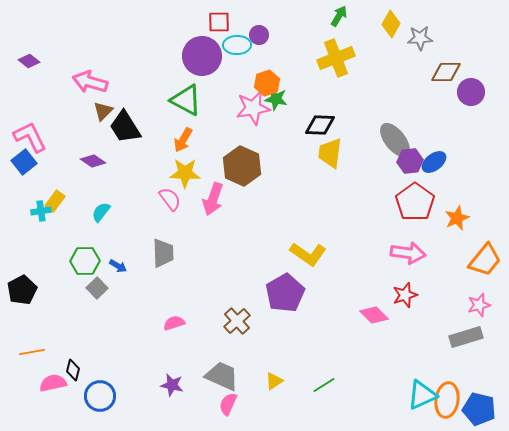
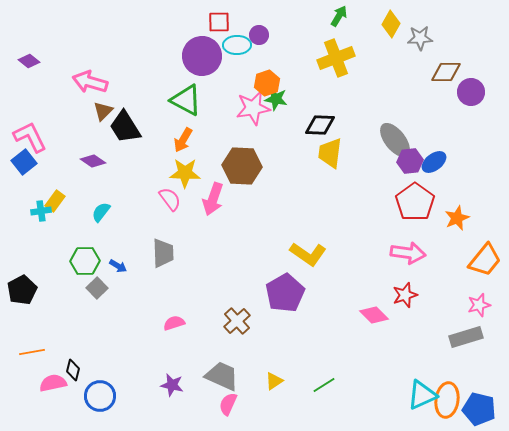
brown hexagon at (242, 166): rotated 21 degrees counterclockwise
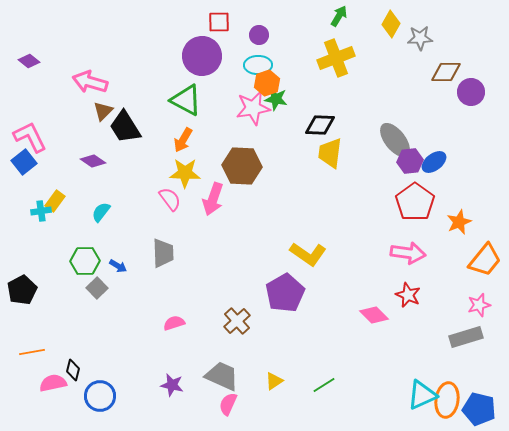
cyan ellipse at (237, 45): moved 21 px right, 20 px down
orange star at (457, 218): moved 2 px right, 4 px down
red star at (405, 295): moved 3 px right; rotated 30 degrees counterclockwise
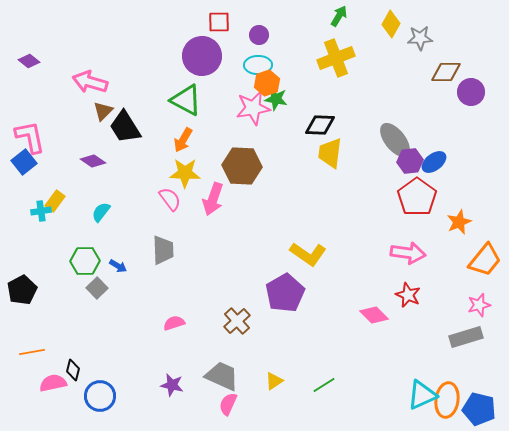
pink L-shape at (30, 137): rotated 15 degrees clockwise
red pentagon at (415, 202): moved 2 px right, 5 px up
gray trapezoid at (163, 253): moved 3 px up
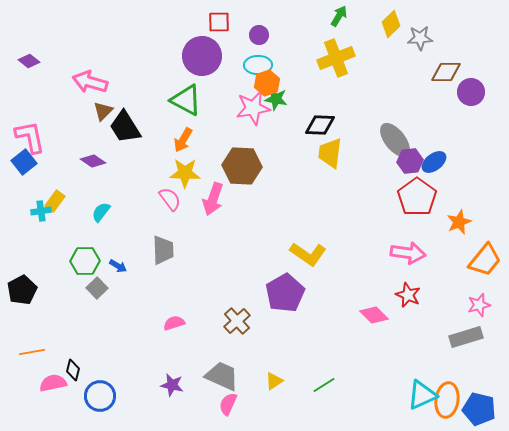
yellow diamond at (391, 24): rotated 16 degrees clockwise
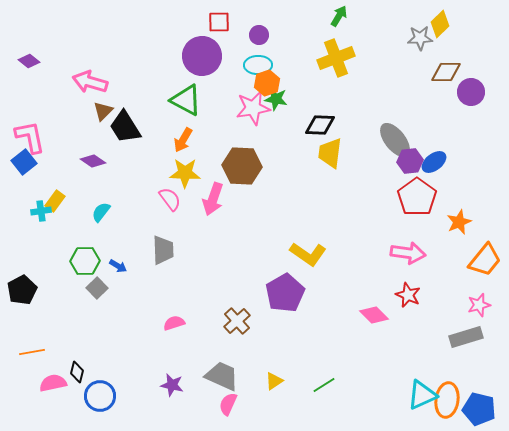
yellow diamond at (391, 24): moved 49 px right
black diamond at (73, 370): moved 4 px right, 2 px down
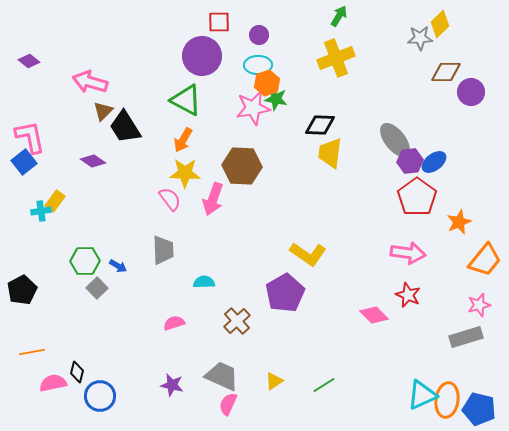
cyan semicircle at (101, 212): moved 103 px right, 70 px down; rotated 50 degrees clockwise
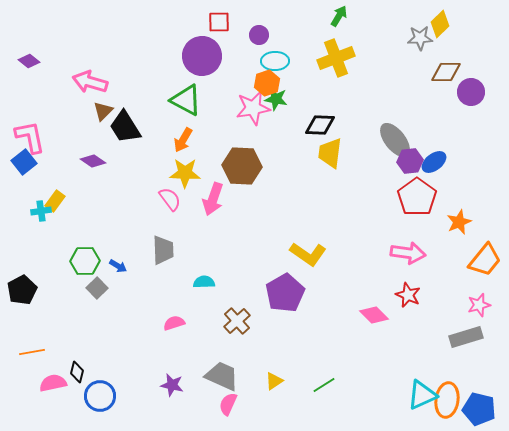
cyan ellipse at (258, 65): moved 17 px right, 4 px up
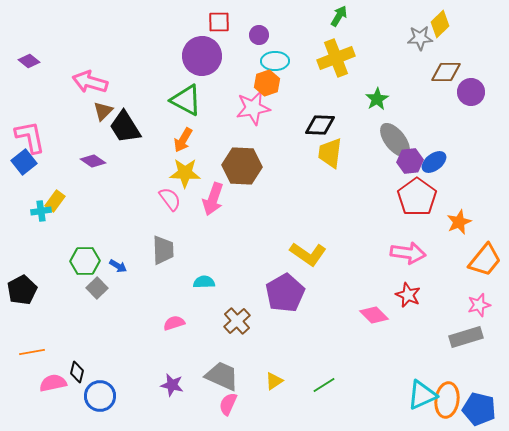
green star at (276, 99): moved 101 px right; rotated 30 degrees clockwise
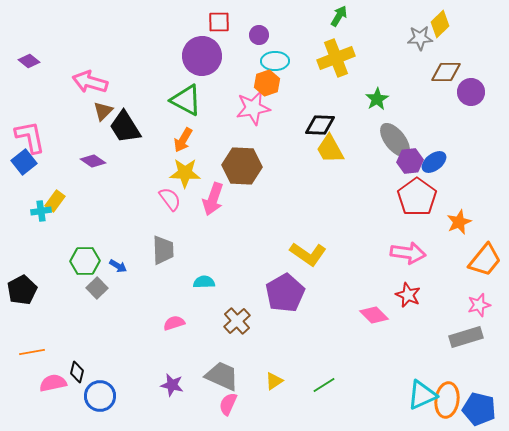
yellow trapezoid at (330, 153): moved 4 px up; rotated 36 degrees counterclockwise
